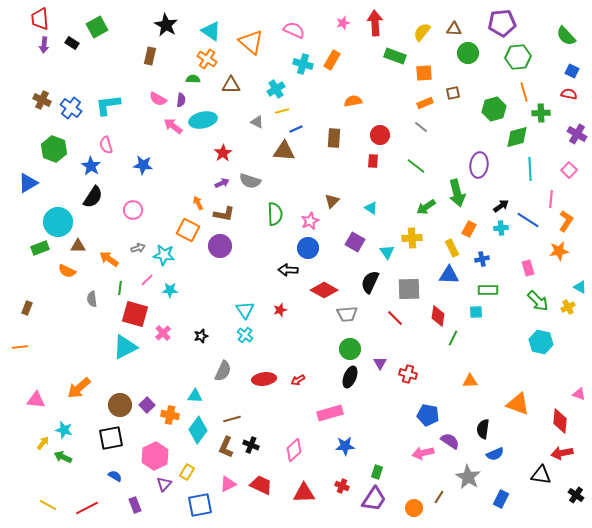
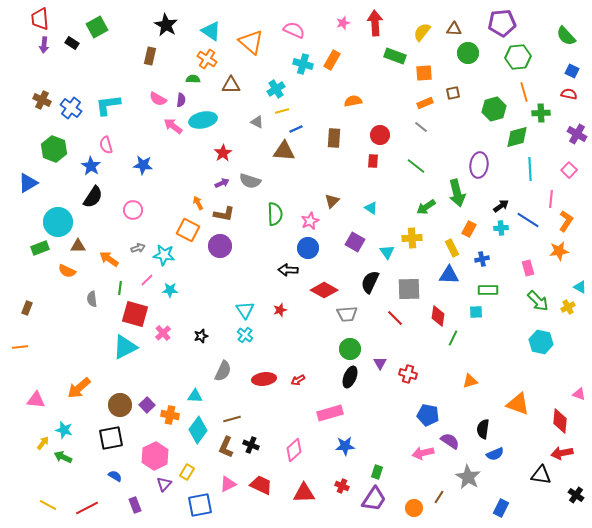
orange triangle at (470, 381): rotated 14 degrees counterclockwise
blue rectangle at (501, 499): moved 9 px down
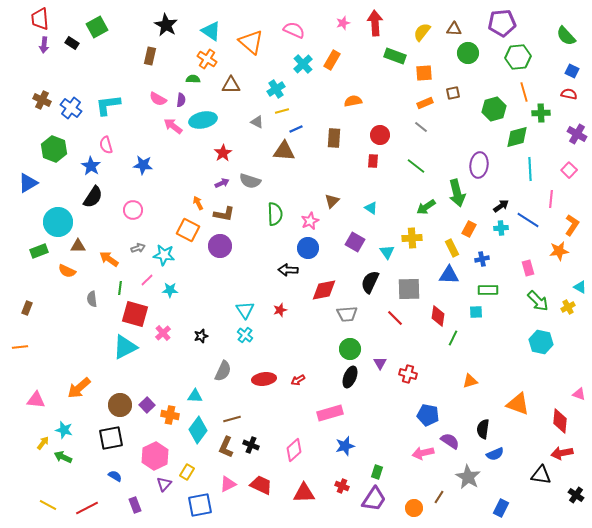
cyan cross at (303, 64): rotated 30 degrees clockwise
orange L-shape at (566, 221): moved 6 px right, 4 px down
green rectangle at (40, 248): moved 1 px left, 3 px down
red diamond at (324, 290): rotated 40 degrees counterclockwise
blue star at (345, 446): rotated 12 degrees counterclockwise
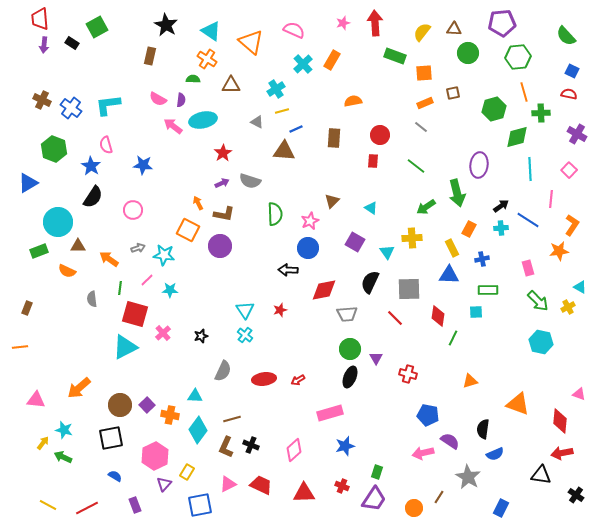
purple triangle at (380, 363): moved 4 px left, 5 px up
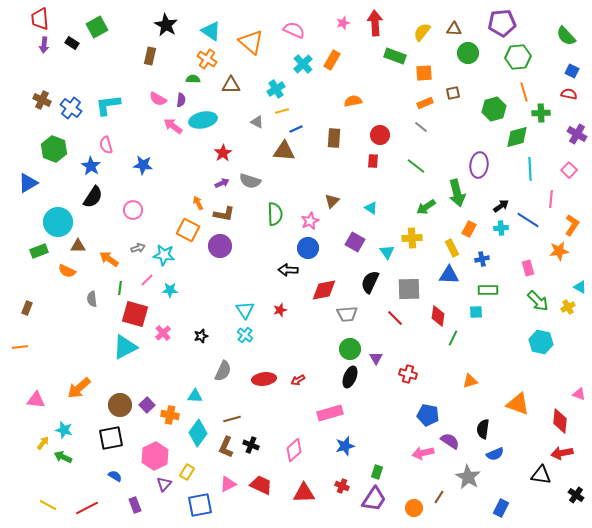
cyan diamond at (198, 430): moved 3 px down
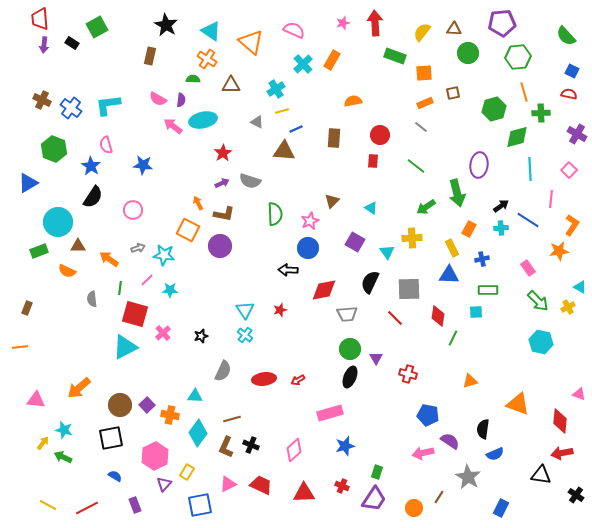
pink rectangle at (528, 268): rotated 21 degrees counterclockwise
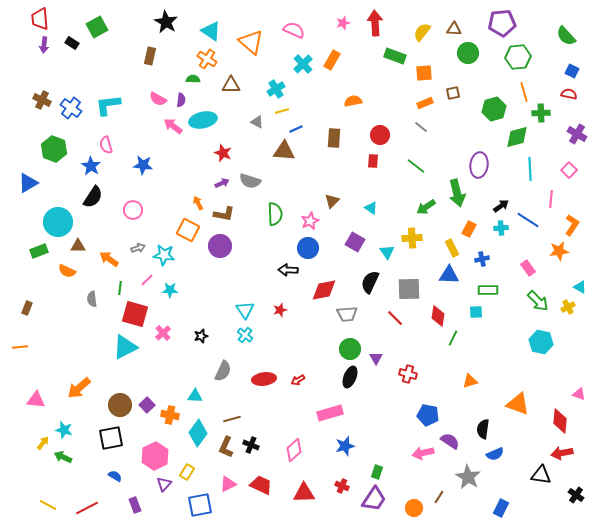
black star at (166, 25): moved 3 px up
red star at (223, 153): rotated 18 degrees counterclockwise
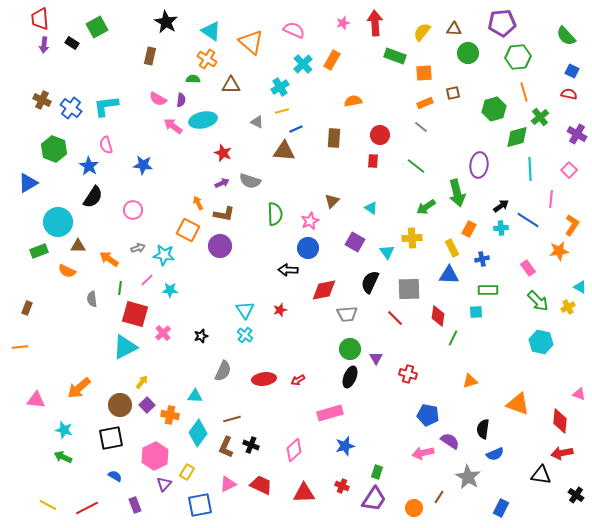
cyan cross at (276, 89): moved 4 px right, 2 px up
cyan L-shape at (108, 105): moved 2 px left, 1 px down
green cross at (541, 113): moved 1 px left, 4 px down; rotated 36 degrees counterclockwise
blue star at (91, 166): moved 2 px left
yellow arrow at (43, 443): moved 99 px right, 61 px up
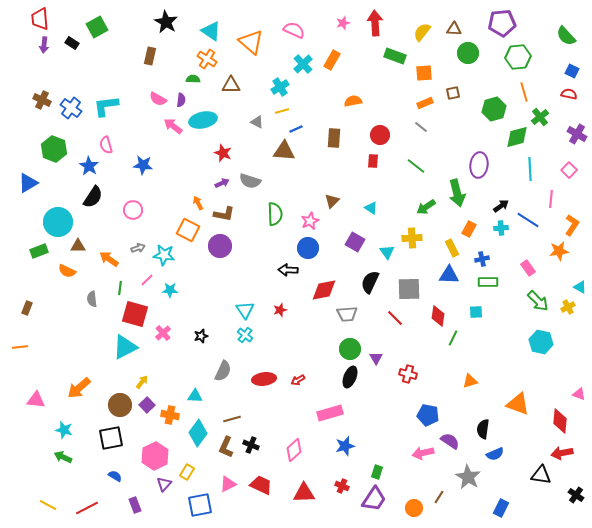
green rectangle at (488, 290): moved 8 px up
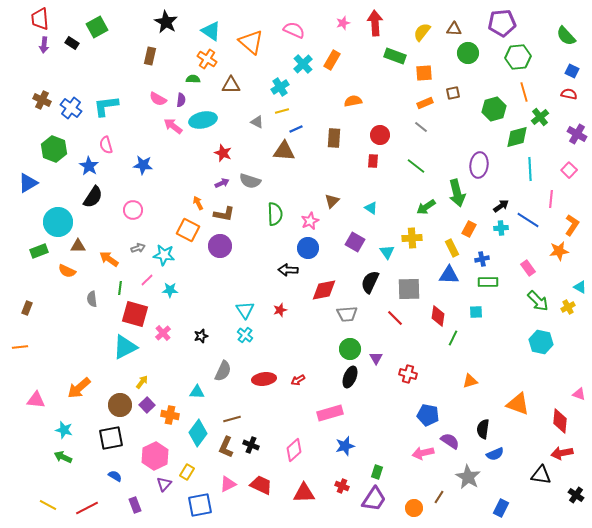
cyan triangle at (195, 396): moved 2 px right, 4 px up
